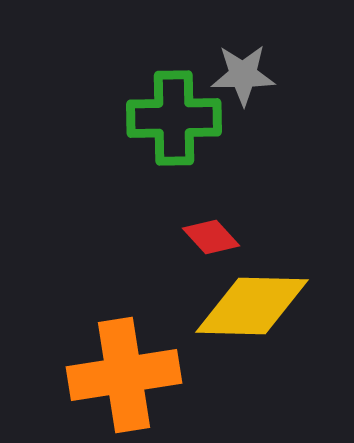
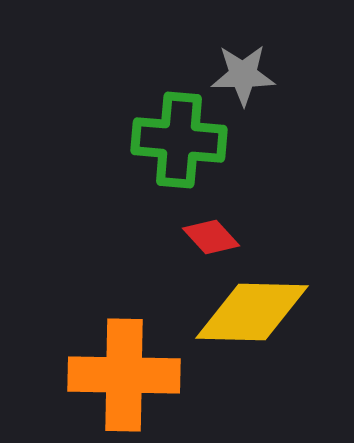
green cross: moved 5 px right, 22 px down; rotated 6 degrees clockwise
yellow diamond: moved 6 px down
orange cross: rotated 10 degrees clockwise
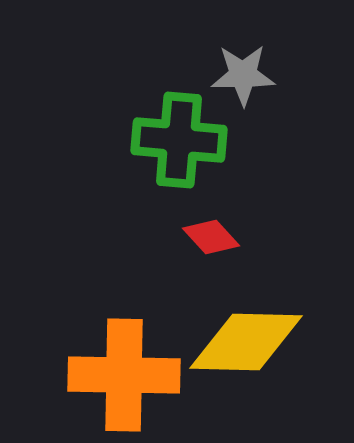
yellow diamond: moved 6 px left, 30 px down
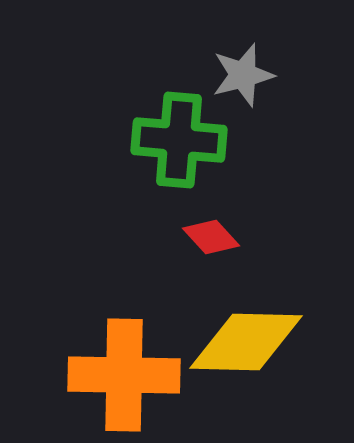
gray star: rotated 14 degrees counterclockwise
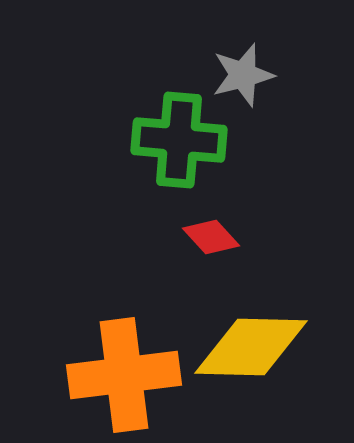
yellow diamond: moved 5 px right, 5 px down
orange cross: rotated 8 degrees counterclockwise
